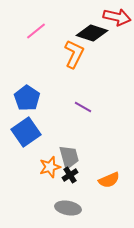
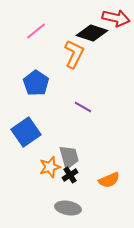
red arrow: moved 1 px left, 1 px down
blue pentagon: moved 9 px right, 15 px up
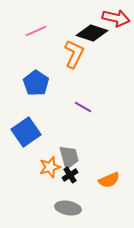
pink line: rotated 15 degrees clockwise
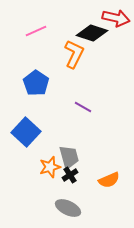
blue square: rotated 12 degrees counterclockwise
gray ellipse: rotated 15 degrees clockwise
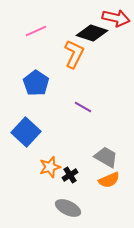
gray trapezoid: moved 37 px right; rotated 45 degrees counterclockwise
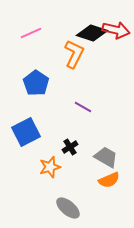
red arrow: moved 12 px down
pink line: moved 5 px left, 2 px down
blue square: rotated 20 degrees clockwise
black cross: moved 28 px up
gray ellipse: rotated 15 degrees clockwise
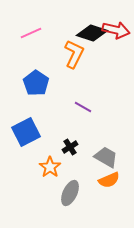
orange star: rotated 20 degrees counterclockwise
gray ellipse: moved 2 px right, 15 px up; rotated 75 degrees clockwise
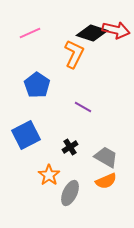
pink line: moved 1 px left
blue pentagon: moved 1 px right, 2 px down
blue square: moved 3 px down
orange star: moved 1 px left, 8 px down
orange semicircle: moved 3 px left, 1 px down
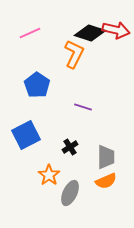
black diamond: moved 2 px left
purple line: rotated 12 degrees counterclockwise
gray trapezoid: rotated 60 degrees clockwise
